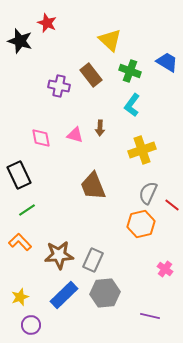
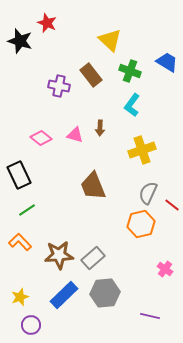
pink diamond: rotated 40 degrees counterclockwise
gray rectangle: moved 2 px up; rotated 25 degrees clockwise
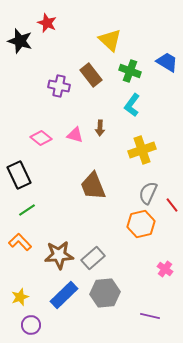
red line: rotated 14 degrees clockwise
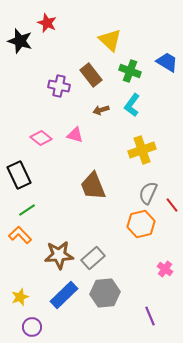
brown arrow: moved 1 px right, 18 px up; rotated 70 degrees clockwise
orange L-shape: moved 7 px up
purple line: rotated 54 degrees clockwise
purple circle: moved 1 px right, 2 px down
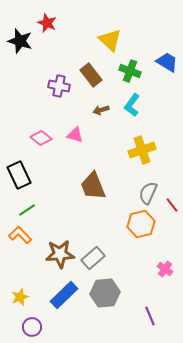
brown star: moved 1 px right, 1 px up
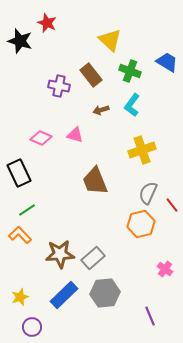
pink diamond: rotated 15 degrees counterclockwise
black rectangle: moved 2 px up
brown trapezoid: moved 2 px right, 5 px up
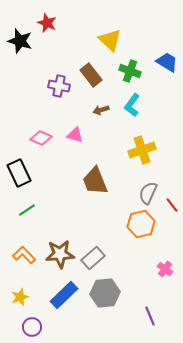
orange L-shape: moved 4 px right, 20 px down
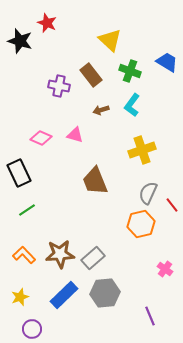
purple circle: moved 2 px down
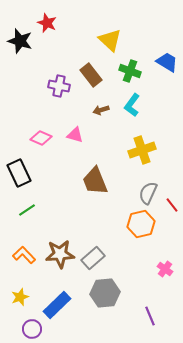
blue rectangle: moved 7 px left, 10 px down
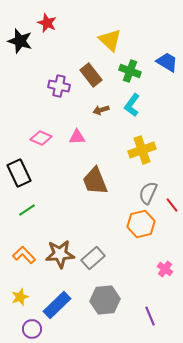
pink triangle: moved 2 px right, 2 px down; rotated 18 degrees counterclockwise
gray hexagon: moved 7 px down
